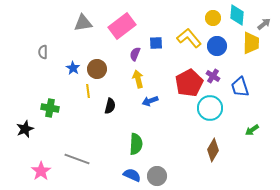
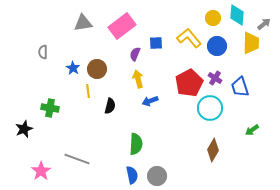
purple cross: moved 2 px right, 2 px down
black star: moved 1 px left
blue semicircle: rotated 54 degrees clockwise
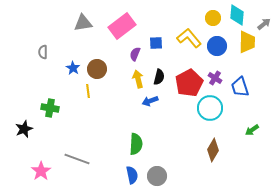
yellow trapezoid: moved 4 px left, 1 px up
black semicircle: moved 49 px right, 29 px up
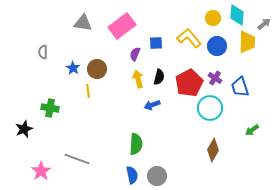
gray triangle: rotated 18 degrees clockwise
blue arrow: moved 2 px right, 4 px down
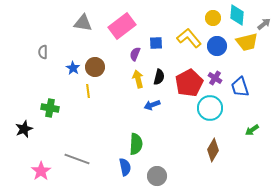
yellow trapezoid: rotated 75 degrees clockwise
brown circle: moved 2 px left, 2 px up
blue semicircle: moved 7 px left, 8 px up
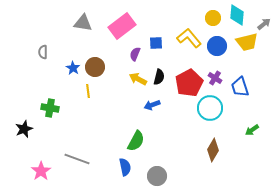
yellow arrow: rotated 48 degrees counterclockwise
green semicircle: moved 3 px up; rotated 25 degrees clockwise
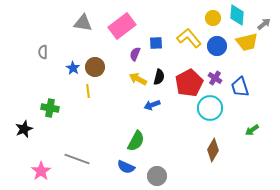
blue semicircle: moved 1 px right; rotated 126 degrees clockwise
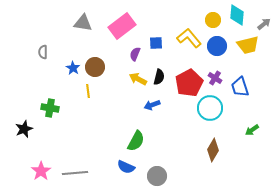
yellow circle: moved 2 px down
yellow trapezoid: moved 1 px right, 3 px down
gray line: moved 2 px left, 14 px down; rotated 25 degrees counterclockwise
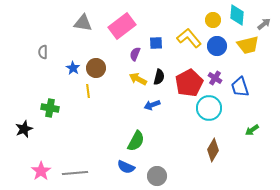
brown circle: moved 1 px right, 1 px down
cyan circle: moved 1 px left
